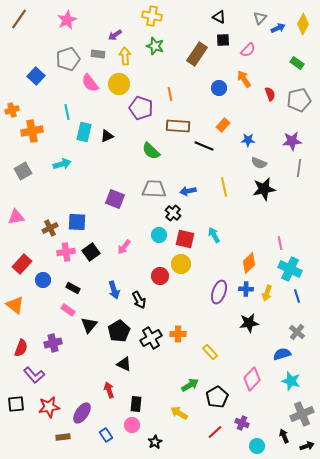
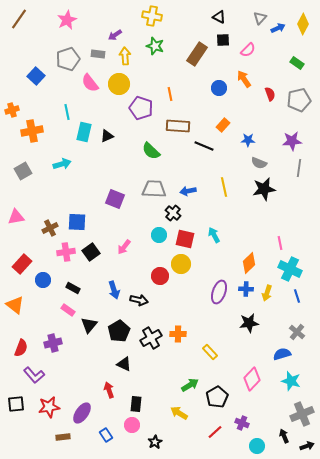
black arrow at (139, 300): rotated 48 degrees counterclockwise
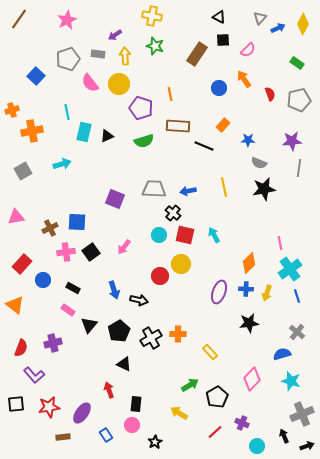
green semicircle at (151, 151): moved 7 px left, 10 px up; rotated 60 degrees counterclockwise
red square at (185, 239): moved 4 px up
cyan cross at (290, 269): rotated 30 degrees clockwise
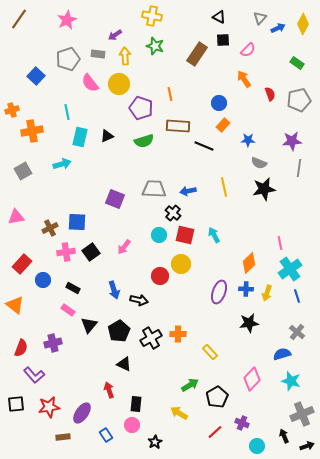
blue circle at (219, 88): moved 15 px down
cyan rectangle at (84, 132): moved 4 px left, 5 px down
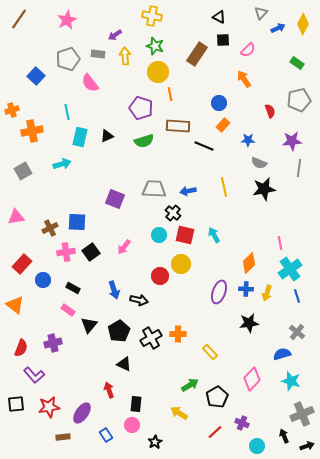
gray triangle at (260, 18): moved 1 px right, 5 px up
yellow circle at (119, 84): moved 39 px right, 12 px up
red semicircle at (270, 94): moved 17 px down
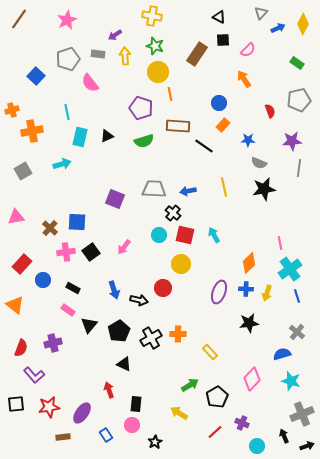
black line at (204, 146): rotated 12 degrees clockwise
brown cross at (50, 228): rotated 21 degrees counterclockwise
red circle at (160, 276): moved 3 px right, 12 px down
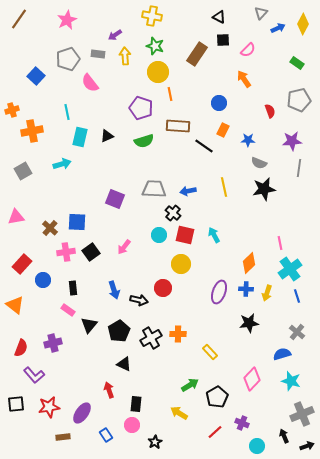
orange rectangle at (223, 125): moved 5 px down; rotated 16 degrees counterclockwise
black rectangle at (73, 288): rotated 56 degrees clockwise
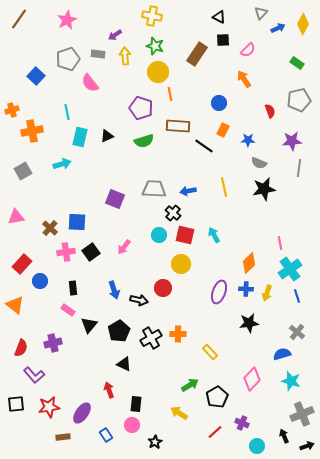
blue circle at (43, 280): moved 3 px left, 1 px down
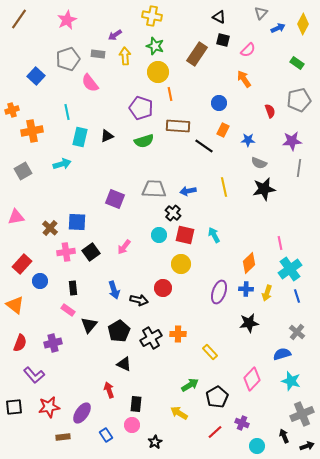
black square at (223, 40): rotated 16 degrees clockwise
red semicircle at (21, 348): moved 1 px left, 5 px up
black square at (16, 404): moved 2 px left, 3 px down
